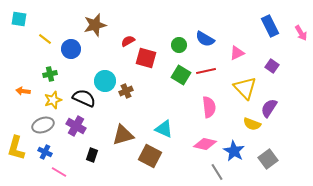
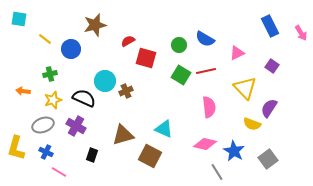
blue cross: moved 1 px right
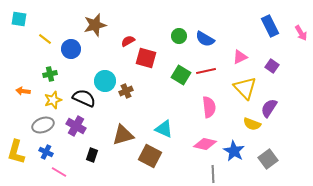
green circle: moved 9 px up
pink triangle: moved 3 px right, 4 px down
yellow L-shape: moved 4 px down
gray line: moved 4 px left, 2 px down; rotated 30 degrees clockwise
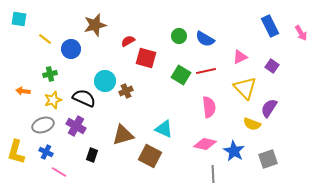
gray square: rotated 18 degrees clockwise
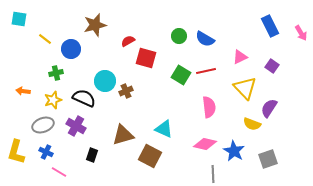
green cross: moved 6 px right, 1 px up
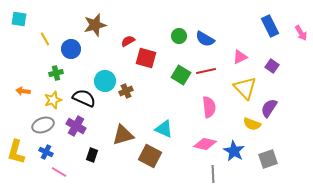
yellow line: rotated 24 degrees clockwise
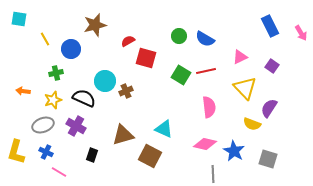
gray square: rotated 36 degrees clockwise
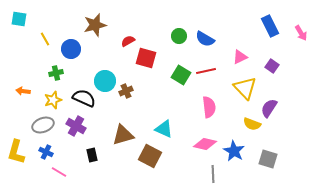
black rectangle: rotated 32 degrees counterclockwise
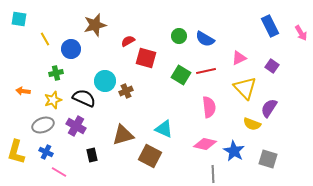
pink triangle: moved 1 px left, 1 px down
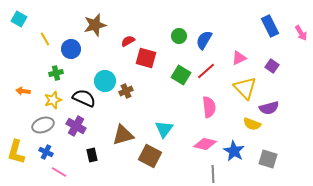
cyan square: rotated 21 degrees clockwise
blue semicircle: moved 1 px left, 1 px down; rotated 90 degrees clockwise
red line: rotated 30 degrees counterclockwise
purple semicircle: rotated 138 degrees counterclockwise
cyan triangle: rotated 42 degrees clockwise
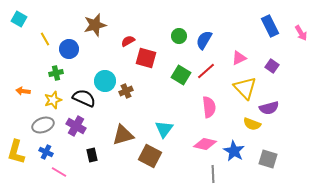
blue circle: moved 2 px left
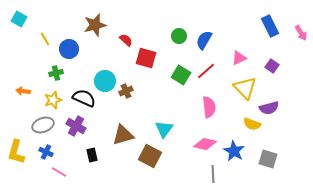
red semicircle: moved 2 px left, 1 px up; rotated 72 degrees clockwise
